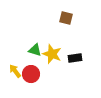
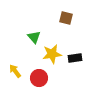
green triangle: moved 1 px left, 13 px up; rotated 32 degrees clockwise
yellow star: rotated 30 degrees counterclockwise
red circle: moved 8 px right, 4 px down
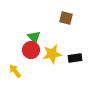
red circle: moved 8 px left, 28 px up
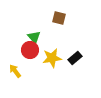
brown square: moved 7 px left
red circle: moved 1 px left
yellow star: moved 4 px down
black rectangle: rotated 32 degrees counterclockwise
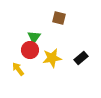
green triangle: rotated 16 degrees clockwise
black rectangle: moved 6 px right
yellow arrow: moved 3 px right, 2 px up
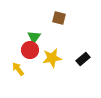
black rectangle: moved 2 px right, 1 px down
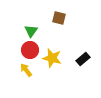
green triangle: moved 3 px left, 6 px up
yellow star: rotated 24 degrees clockwise
yellow arrow: moved 8 px right, 1 px down
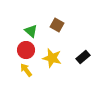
brown square: moved 2 px left, 7 px down; rotated 16 degrees clockwise
green triangle: rotated 24 degrees counterclockwise
red circle: moved 4 px left
black rectangle: moved 2 px up
